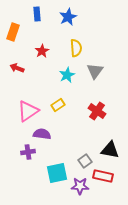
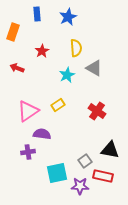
gray triangle: moved 1 px left, 3 px up; rotated 36 degrees counterclockwise
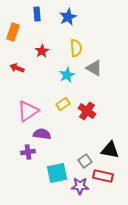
yellow rectangle: moved 5 px right, 1 px up
red cross: moved 10 px left
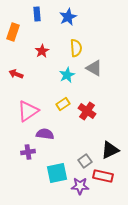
red arrow: moved 1 px left, 6 px down
purple semicircle: moved 3 px right
black triangle: rotated 36 degrees counterclockwise
